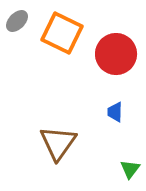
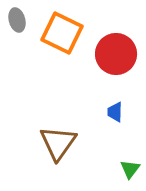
gray ellipse: moved 1 px up; rotated 60 degrees counterclockwise
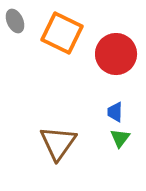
gray ellipse: moved 2 px left, 1 px down; rotated 10 degrees counterclockwise
green triangle: moved 10 px left, 31 px up
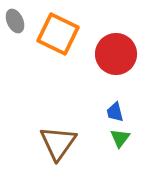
orange square: moved 4 px left, 1 px down
blue trapezoid: rotated 15 degrees counterclockwise
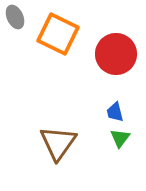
gray ellipse: moved 4 px up
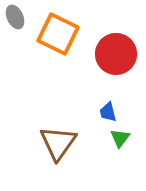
blue trapezoid: moved 7 px left
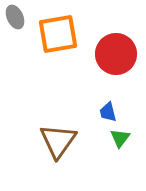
orange square: rotated 36 degrees counterclockwise
brown triangle: moved 2 px up
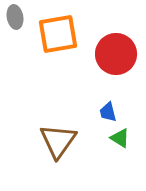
gray ellipse: rotated 15 degrees clockwise
green triangle: rotated 35 degrees counterclockwise
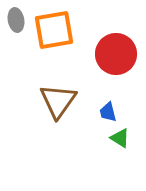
gray ellipse: moved 1 px right, 3 px down
orange square: moved 4 px left, 4 px up
brown triangle: moved 40 px up
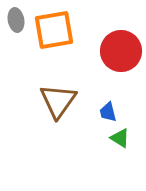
red circle: moved 5 px right, 3 px up
